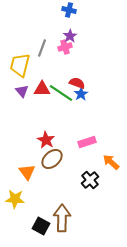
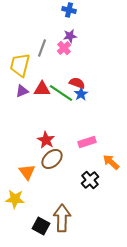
purple star: rotated 24 degrees clockwise
pink cross: moved 1 px left, 1 px down; rotated 24 degrees counterclockwise
purple triangle: rotated 48 degrees clockwise
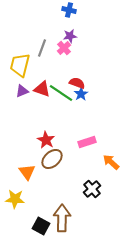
red triangle: rotated 18 degrees clockwise
black cross: moved 2 px right, 9 px down
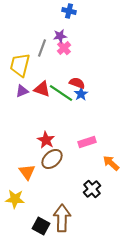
blue cross: moved 1 px down
purple star: moved 10 px left
orange arrow: moved 1 px down
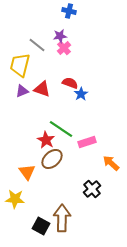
gray line: moved 5 px left, 3 px up; rotated 72 degrees counterclockwise
red semicircle: moved 7 px left
green line: moved 36 px down
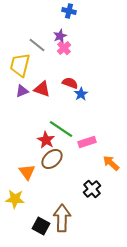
purple star: rotated 16 degrees counterclockwise
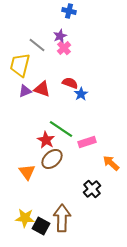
purple triangle: moved 3 px right
yellow star: moved 10 px right, 19 px down
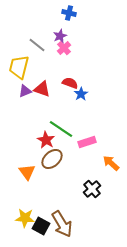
blue cross: moved 2 px down
yellow trapezoid: moved 1 px left, 2 px down
brown arrow: moved 6 px down; rotated 148 degrees clockwise
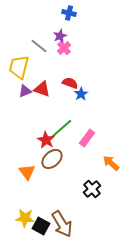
gray line: moved 2 px right, 1 px down
green line: rotated 75 degrees counterclockwise
pink rectangle: moved 4 px up; rotated 36 degrees counterclockwise
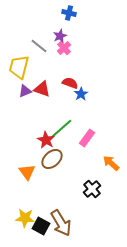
brown arrow: moved 1 px left, 1 px up
